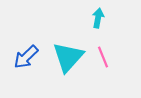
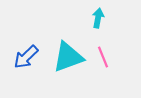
cyan triangle: rotated 28 degrees clockwise
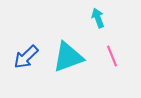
cyan arrow: rotated 30 degrees counterclockwise
pink line: moved 9 px right, 1 px up
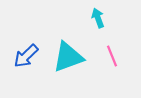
blue arrow: moved 1 px up
